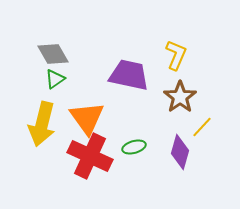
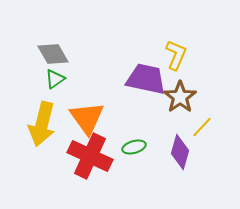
purple trapezoid: moved 17 px right, 4 px down
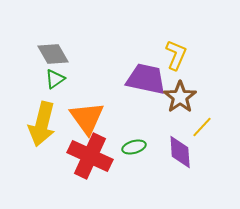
purple diamond: rotated 20 degrees counterclockwise
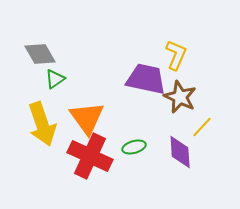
gray diamond: moved 13 px left
brown star: rotated 12 degrees counterclockwise
yellow arrow: rotated 33 degrees counterclockwise
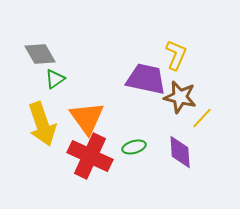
brown star: rotated 12 degrees counterclockwise
yellow line: moved 9 px up
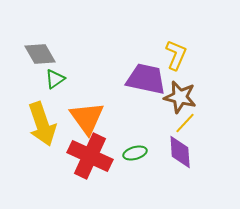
yellow line: moved 17 px left, 5 px down
green ellipse: moved 1 px right, 6 px down
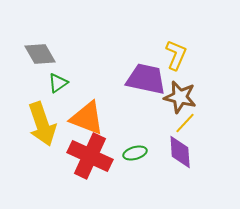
green triangle: moved 3 px right, 4 px down
orange triangle: rotated 33 degrees counterclockwise
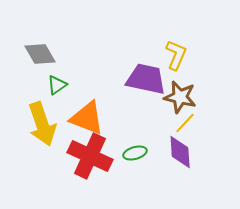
green triangle: moved 1 px left, 2 px down
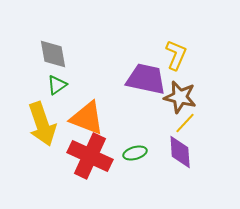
gray diamond: moved 13 px right; rotated 20 degrees clockwise
